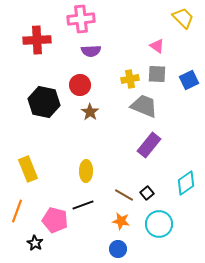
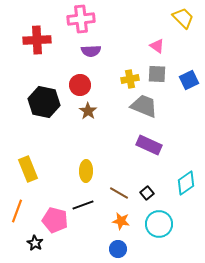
brown star: moved 2 px left, 1 px up
purple rectangle: rotated 75 degrees clockwise
brown line: moved 5 px left, 2 px up
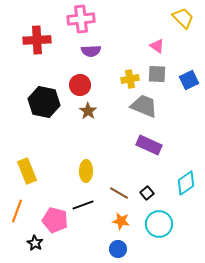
yellow rectangle: moved 1 px left, 2 px down
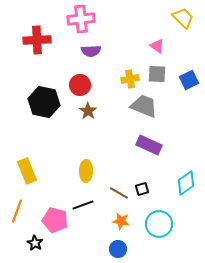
black square: moved 5 px left, 4 px up; rotated 24 degrees clockwise
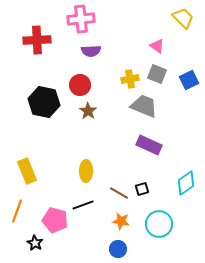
gray square: rotated 18 degrees clockwise
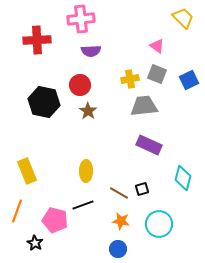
gray trapezoid: rotated 28 degrees counterclockwise
cyan diamond: moved 3 px left, 5 px up; rotated 40 degrees counterclockwise
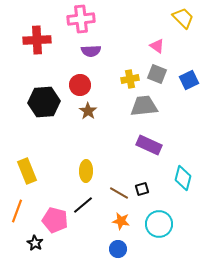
black hexagon: rotated 16 degrees counterclockwise
black line: rotated 20 degrees counterclockwise
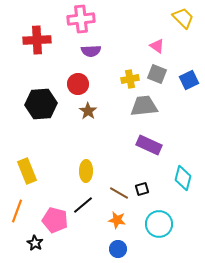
red circle: moved 2 px left, 1 px up
black hexagon: moved 3 px left, 2 px down
orange star: moved 4 px left, 1 px up
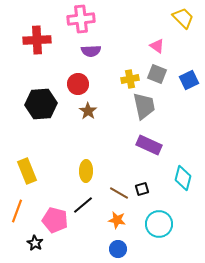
gray trapezoid: rotated 84 degrees clockwise
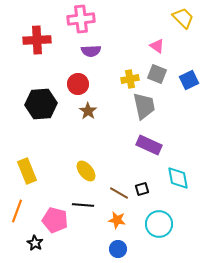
yellow ellipse: rotated 40 degrees counterclockwise
cyan diamond: moved 5 px left; rotated 25 degrees counterclockwise
black line: rotated 45 degrees clockwise
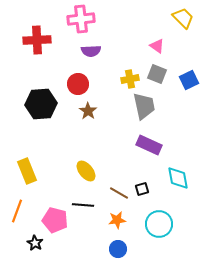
orange star: rotated 18 degrees counterclockwise
